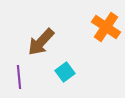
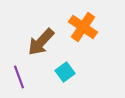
orange cross: moved 23 px left
purple line: rotated 15 degrees counterclockwise
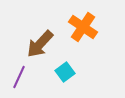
brown arrow: moved 1 px left, 2 px down
purple line: rotated 45 degrees clockwise
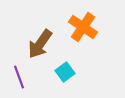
brown arrow: rotated 8 degrees counterclockwise
purple line: rotated 45 degrees counterclockwise
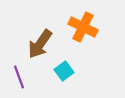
orange cross: rotated 8 degrees counterclockwise
cyan square: moved 1 px left, 1 px up
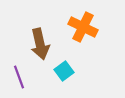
brown arrow: rotated 48 degrees counterclockwise
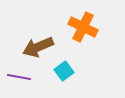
brown arrow: moved 2 px left, 3 px down; rotated 80 degrees clockwise
purple line: rotated 60 degrees counterclockwise
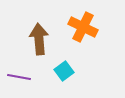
brown arrow: moved 1 px right, 8 px up; rotated 108 degrees clockwise
